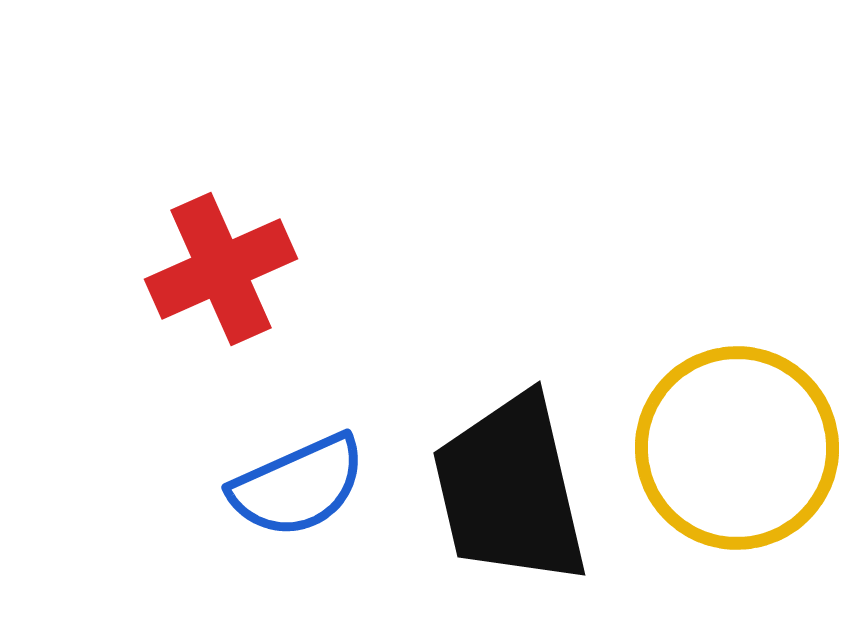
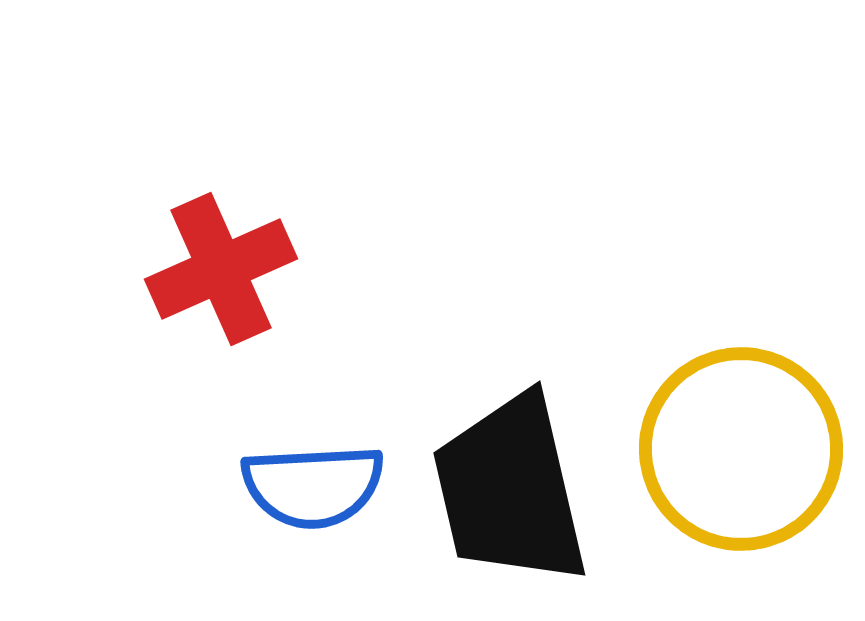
yellow circle: moved 4 px right, 1 px down
blue semicircle: moved 15 px right; rotated 21 degrees clockwise
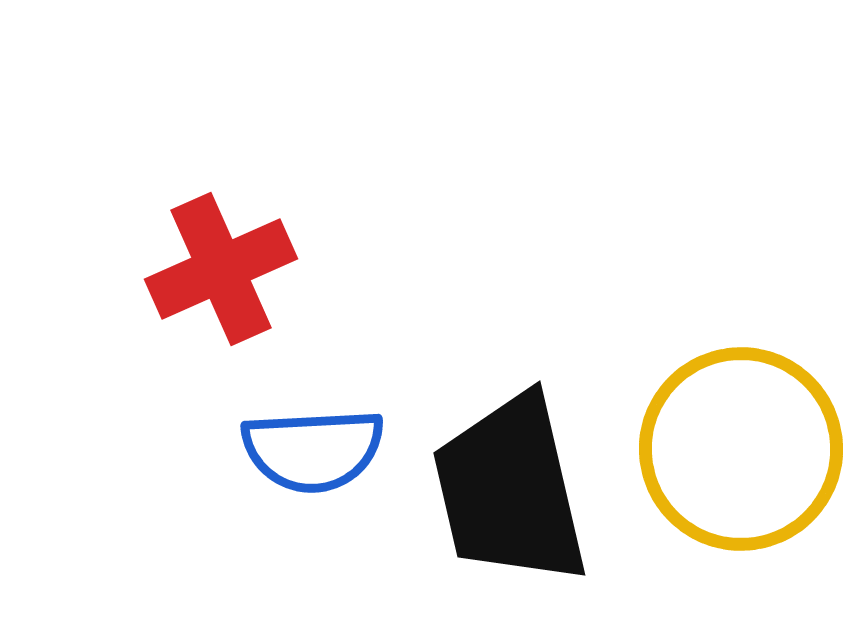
blue semicircle: moved 36 px up
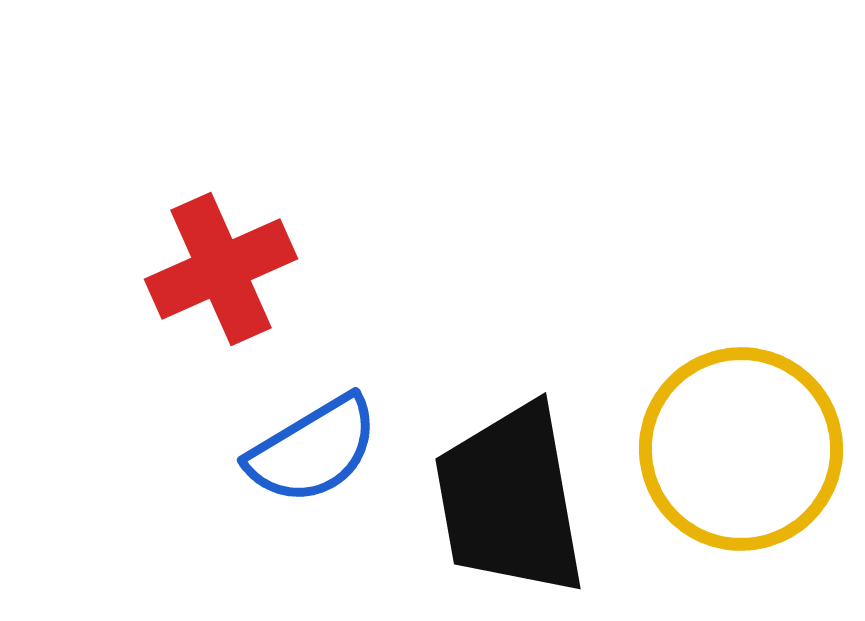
blue semicircle: rotated 28 degrees counterclockwise
black trapezoid: moved 10 px down; rotated 3 degrees clockwise
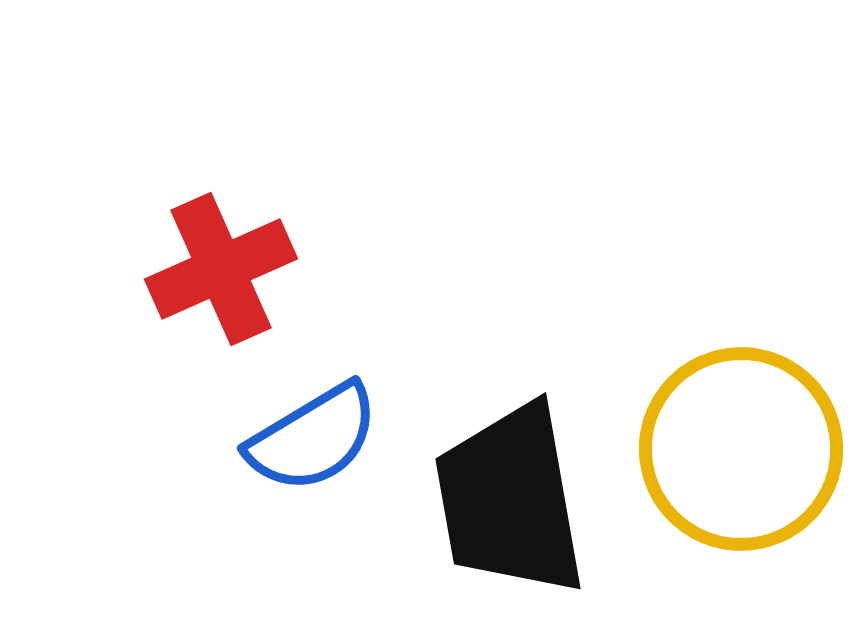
blue semicircle: moved 12 px up
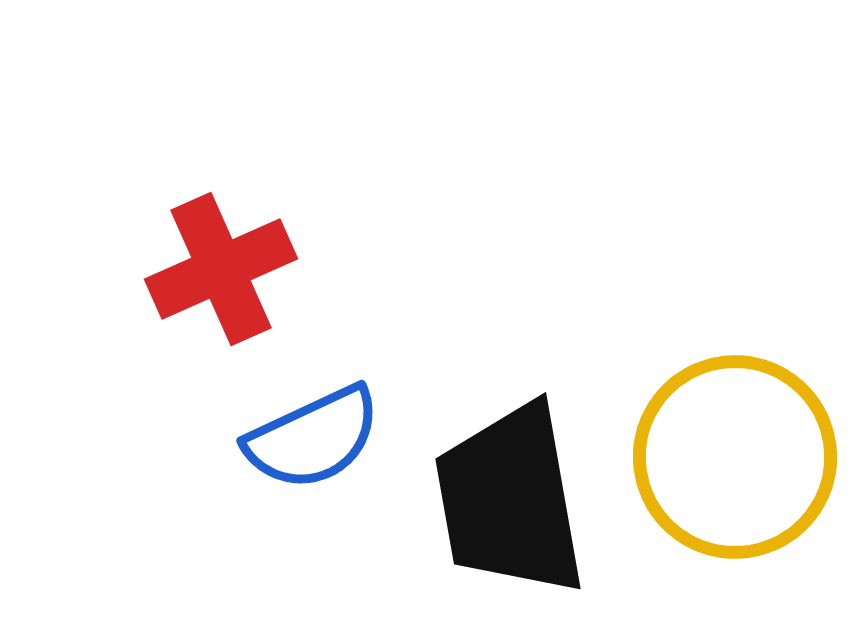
blue semicircle: rotated 6 degrees clockwise
yellow circle: moved 6 px left, 8 px down
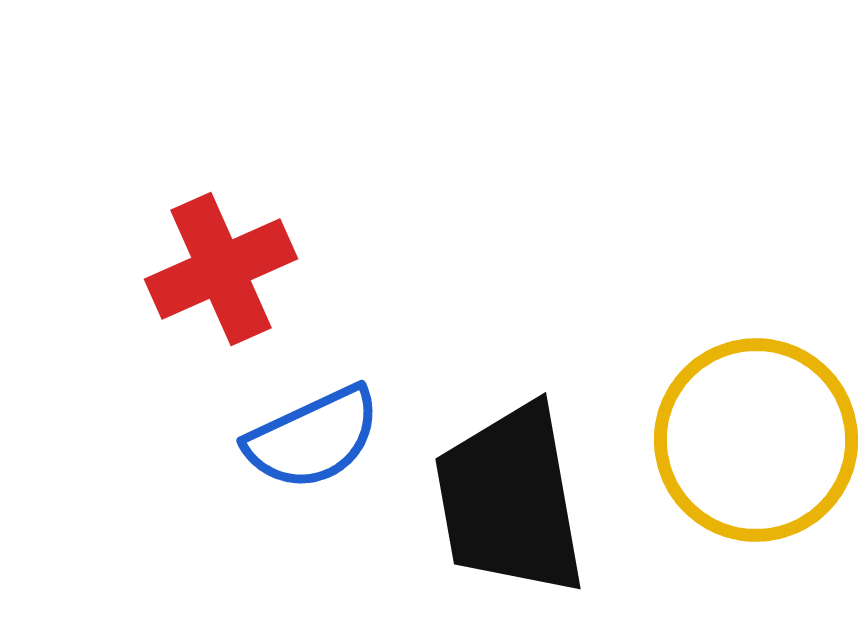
yellow circle: moved 21 px right, 17 px up
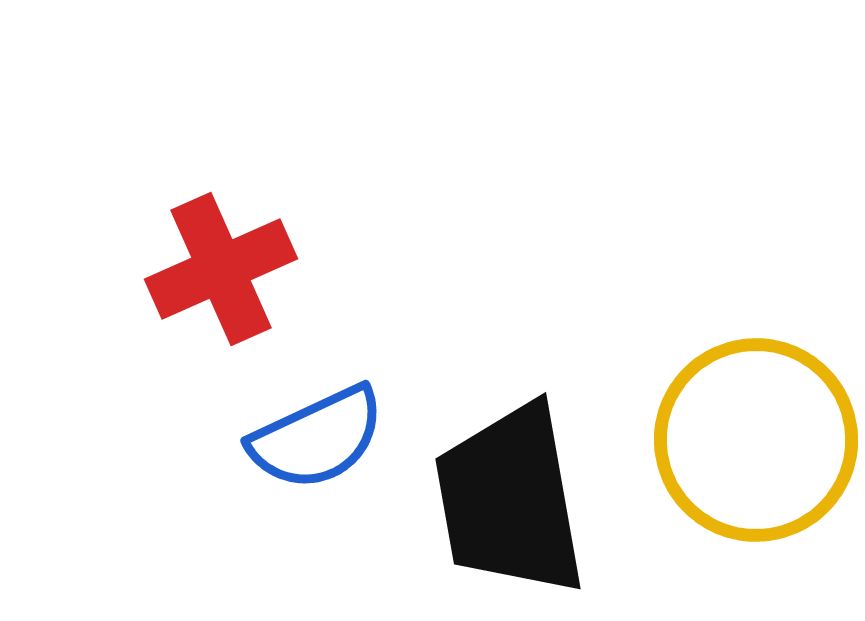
blue semicircle: moved 4 px right
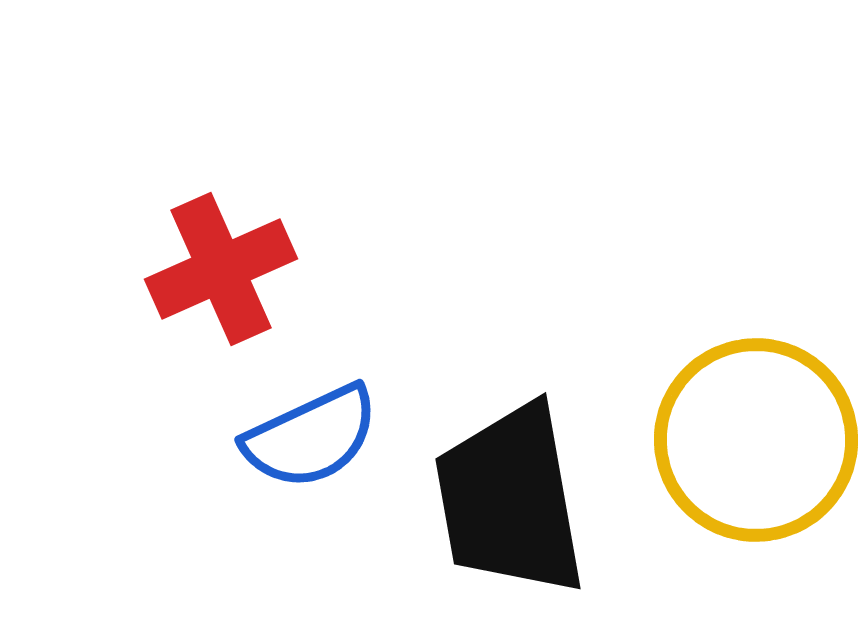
blue semicircle: moved 6 px left, 1 px up
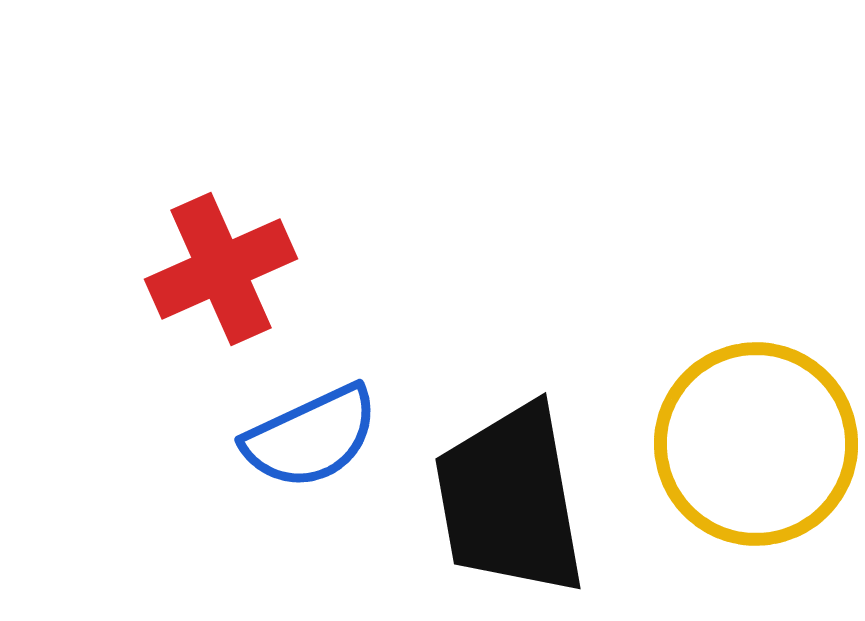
yellow circle: moved 4 px down
